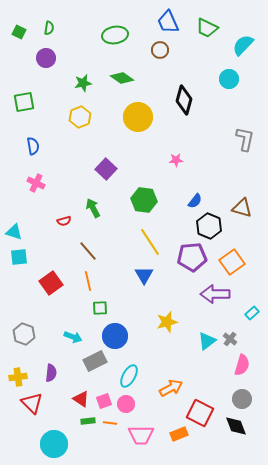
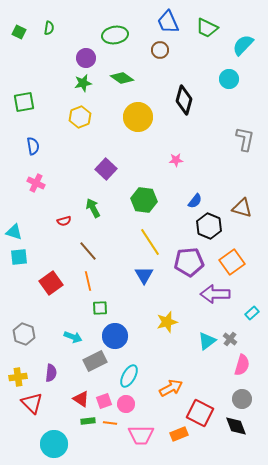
purple circle at (46, 58): moved 40 px right
purple pentagon at (192, 257): moved 3 px left, 5 px down
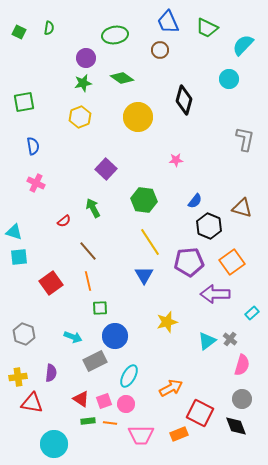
red semicircle at (64, 221): rotated 24 degrees counterclockwise
red triangle at (32, 403): rotated 35 degrees counterclockwise
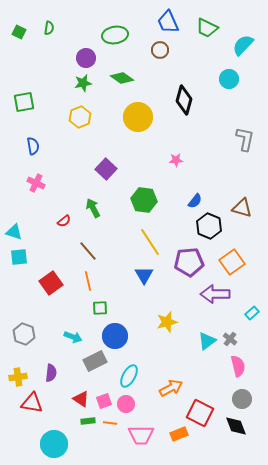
pink semicircle at (242, 365): moved 4 px left, 1 px down; rotated 30 degrees counterclockwise
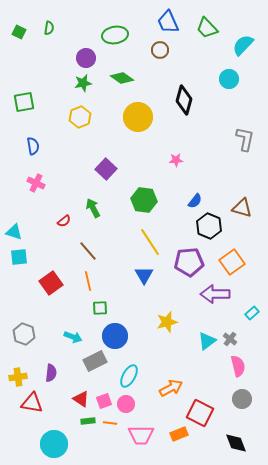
green trapezoid at (207, 28): rotated 20 degrees clockwise
black diamond at (236, 426): moved 17 px down
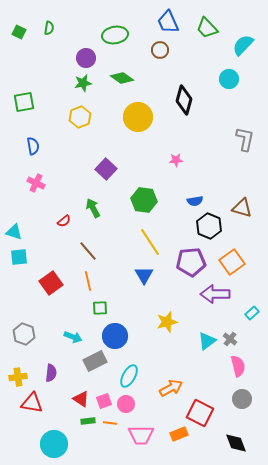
blue semicircle at (195, 201): rotated 42 degrees clockwise
purple pentagon at (189, 262): moved 2 px right
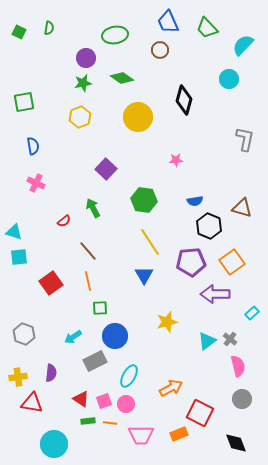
cyan arrow at (73, 337): rotated 126 degrees clockwise
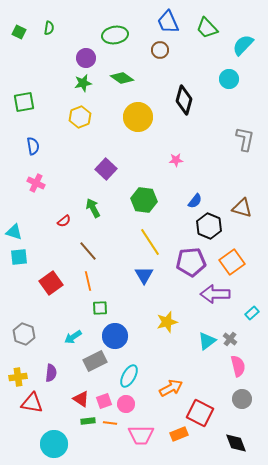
blue semicircle at (195, 201): rotated 42 degrees counterclockwise
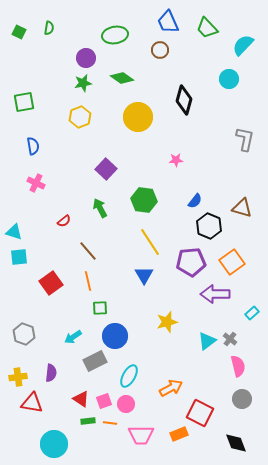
green arrow at (93, 208): moved 7 px right
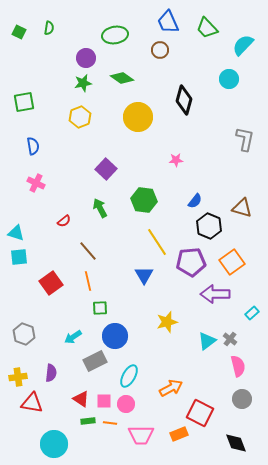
cyan triangle at (14, 232): moved 2 px right, 1 px down
yellow line at (150, 242): moved 7 px right
pink square at (104, 401): rotated 21 degrees clockwise
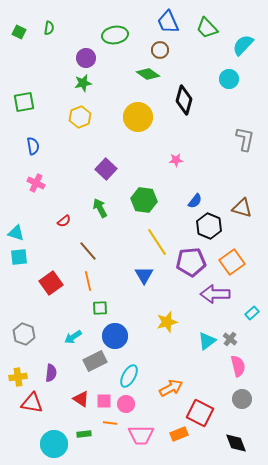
green diamond at (122, 78): moved 26 px right, 4 px up
green rectangle at (88, 421): moved 4 px left, 13 px down
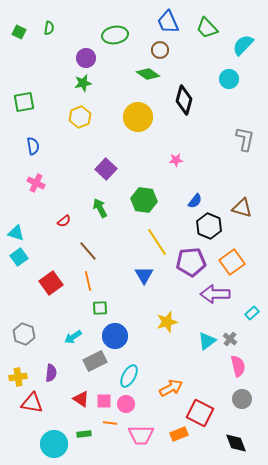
cyan square at (19, 257): rotated 30 degrees counterclockwise
